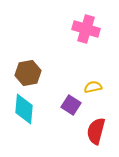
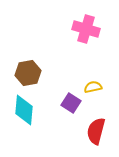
purple square: moved 2 px up
cyan diamond: moved 1 px down
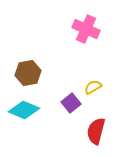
pink cross: rotated 8 degrees clockwise
yellow semicircle: rotated 18 degrees counterclockwise
purple square: rotated 18 degrees clockwise
cyan diamond: rotated 72 degrees counterclockwise
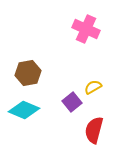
purple square: moved 1 px right, 1 px up
red semicircle: moved 2 px left, 1 px up
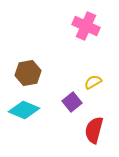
pink cross: moved 3 px up
yellow semicircle: moved 5 px up
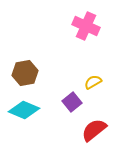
brown hexagon: moved 3 px left
red semicircle: rotated 36 degrees clockwise
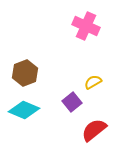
brown hexagon: rotated 10 degrees counterclockwise
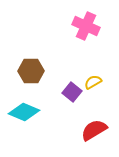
brown hexagon: moved 6 px right, 2 px up; rotated 20 degrees clockwise
purple square: moved 10 px up; rotated 12 degrees counterclockwise
cyan diamond: moved 2 px down
red semicircle: rotated 8 degrees clockwise
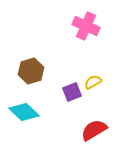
brown hexagon: rotated 15 degrees counterclockwise
purple square: rotated 30 degrees clockwise
cyan diamond: rotated 20 degrees clockwise
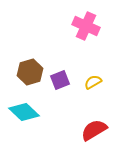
brown hexagon: moved 1 px left, 1 px down
purple square: moved 12 px left, 12 px up
